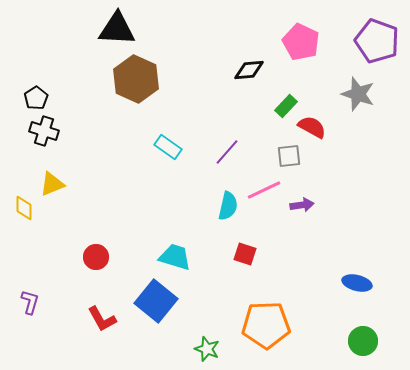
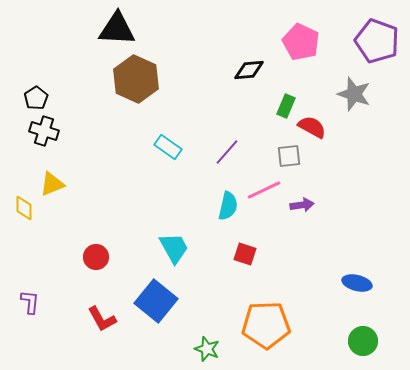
gray star: moved 4 px left
green rectangle: rotated 20 degrees counterclockwise
cyan trapezoid: moved 1 px left, 9 px up; rotated 44 degrees clockwise
purple L-shape: rotated 10 degrees counterclockwise
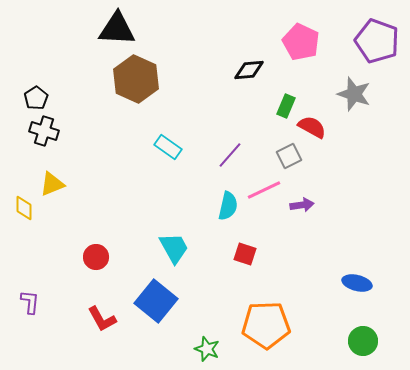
purple line: moved 3 px right, 3 px down
gray square: rotated 20 degrees counterclockwise
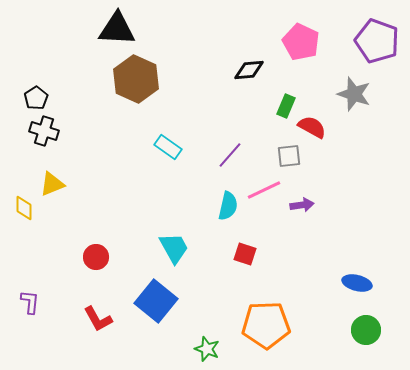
gray square: rotated 20 degrees clockwise
red L-shape: moved 4 px left
green circle: moved 3 px right, 11 px up
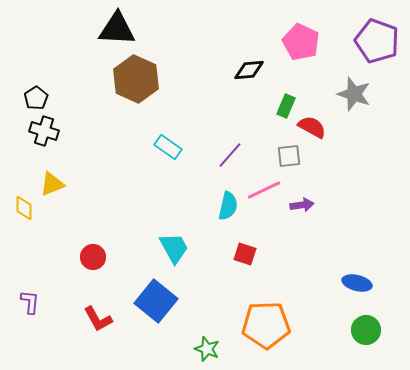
red circle: moved 3 px left
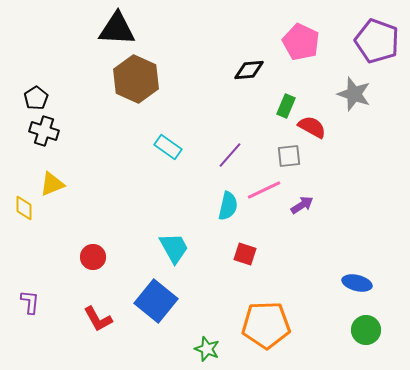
purple arrow: rotated 25 degrees counterclockwise
